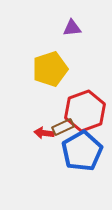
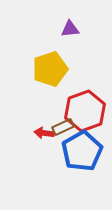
purple triangle: moved 2 px left, 1 px down
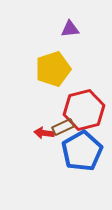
yellow pentagon: moved 3 px right
red hexagon: moved 1 px left, 1 px up; rotated 6 degrees clockwise
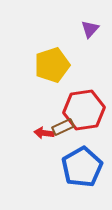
purple triangle: moved 20 px right; rotated 42 degrees counterclockwise
yellow pentagon: moved 1 px left, 4 px up
red hexagon: rotated 6 degrees clockwise
blue pentagon: moved 16 px down
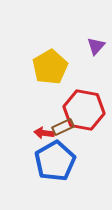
purple triangle: moved 6 px right, 17 px down
yellow pentagon: moved 2 px left, 2 px down; rotated 12 degrees counterclockwise
red hexagon: rotated 18 degrees clockwise
blue pentagon: moved 27 px left, 6 px up
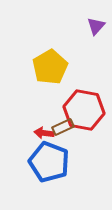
purple triangle: moved 20 px up
blue pentagon: moved 6 px left, 1 px down; rotated 21 degrees counterclockwise
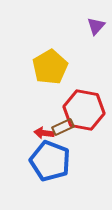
blue pentagon: moved 1 px right, 1 px up
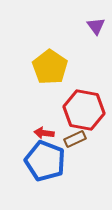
purple triangle: rotated 18 degrees counterclockwise
yellow pentagon: rotated 8 degrees counterclockwise
brown rectangle: moved 12 px right, 12 px down
blue pentagon: moved 5 px left
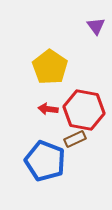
red arrow: moved 4 px right, 24 px up
